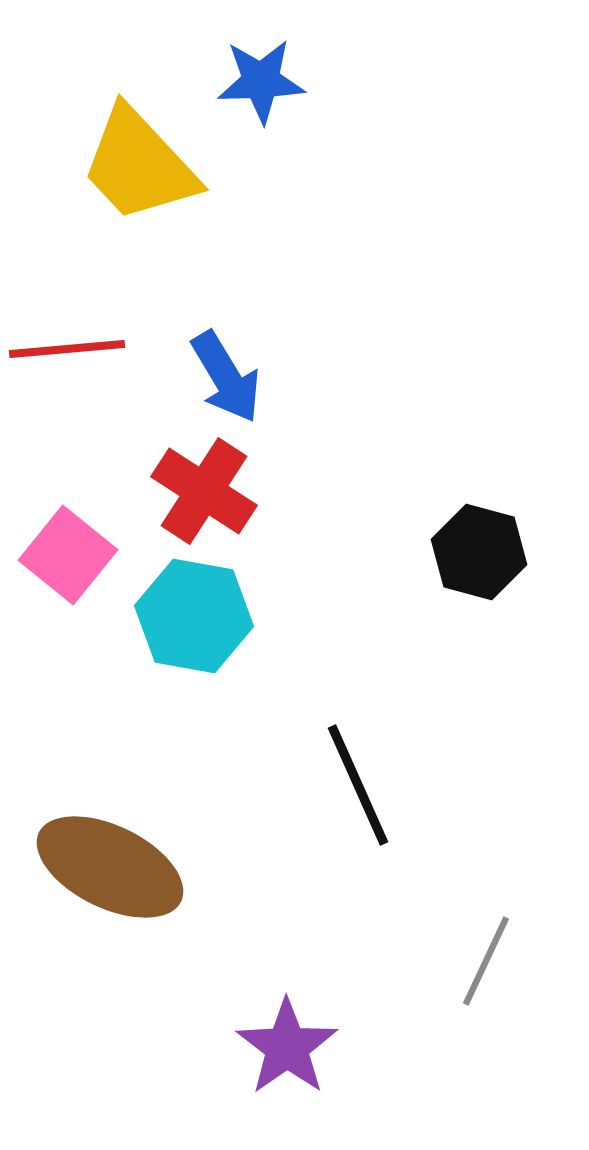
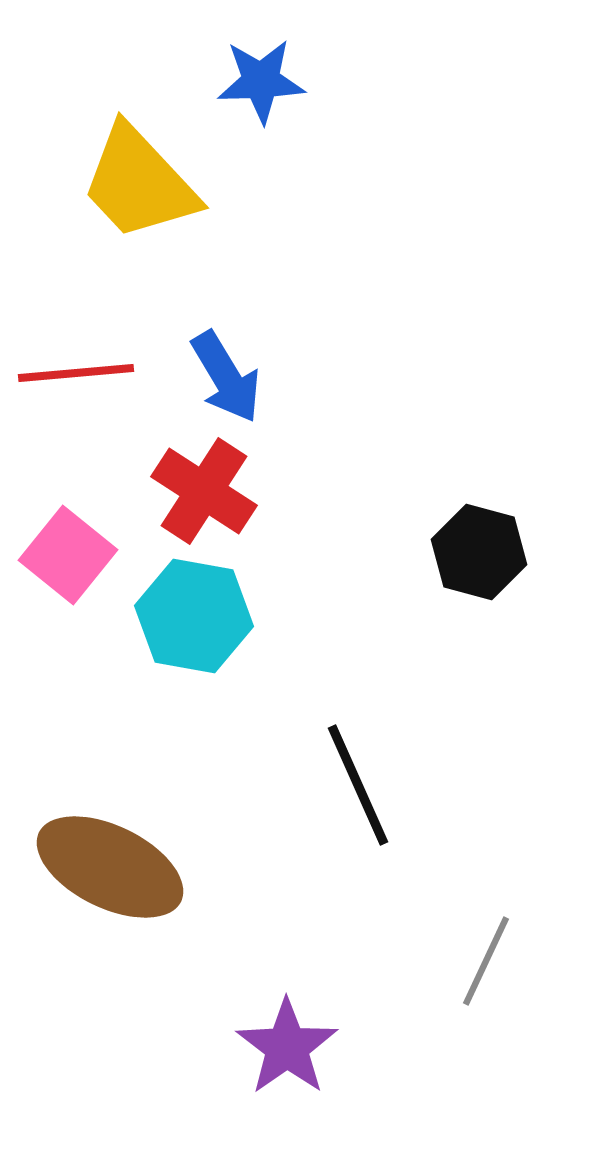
yellow trapezoid: moved 18 px down
red line: moved 9 px right, 24 px down
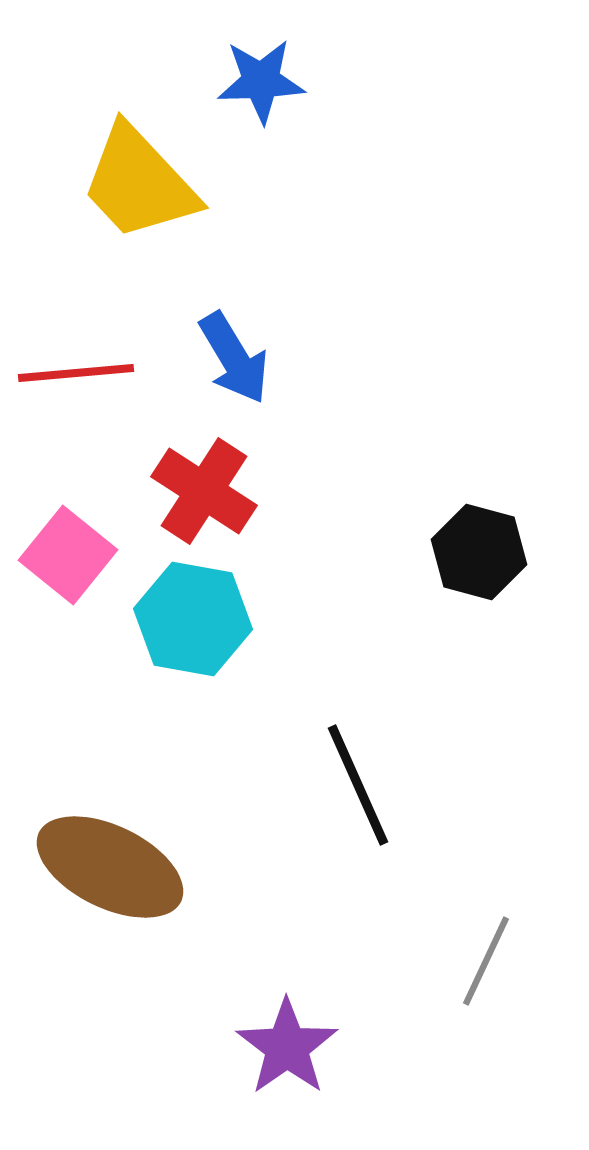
blue arrow: moved 8 px right, 19 px up
cyan hexagon: moved 1 px left, 3 px down
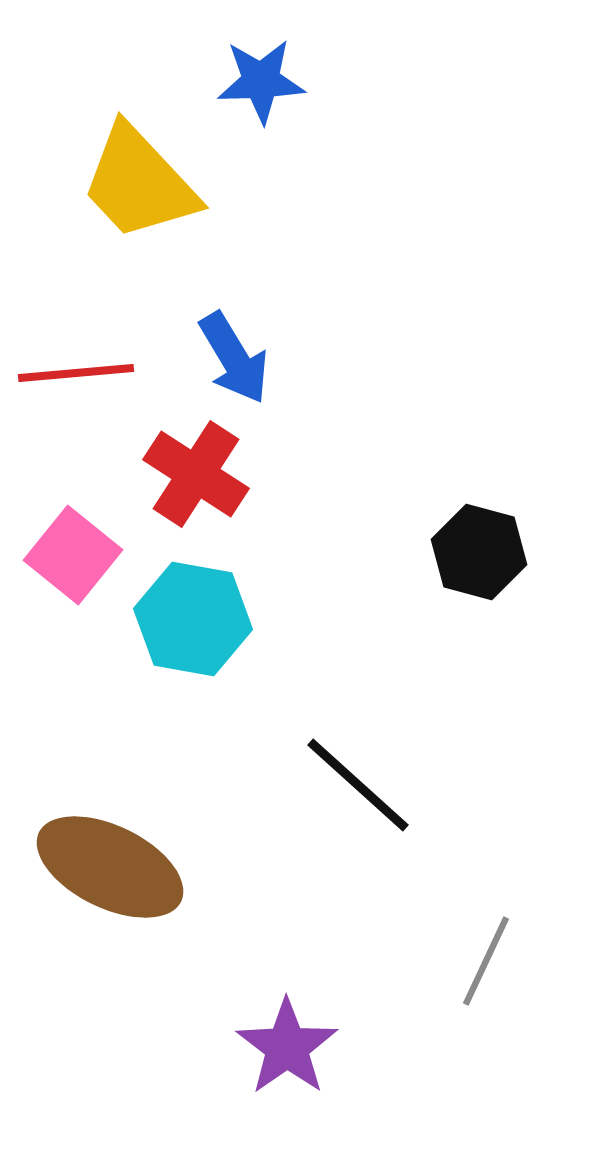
red cross: moved 8 px left, 17 px up
pink square: moved 5 px right
black line: rotated 24 degrees counterclockwise
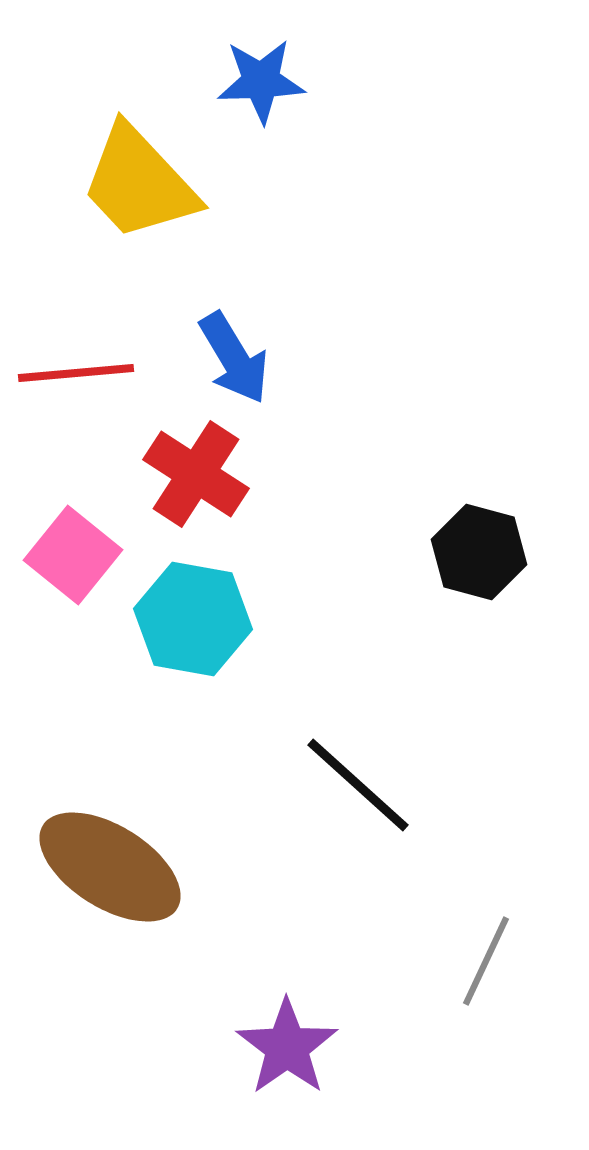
brown ellipse: rotated 6 degrees clockwise
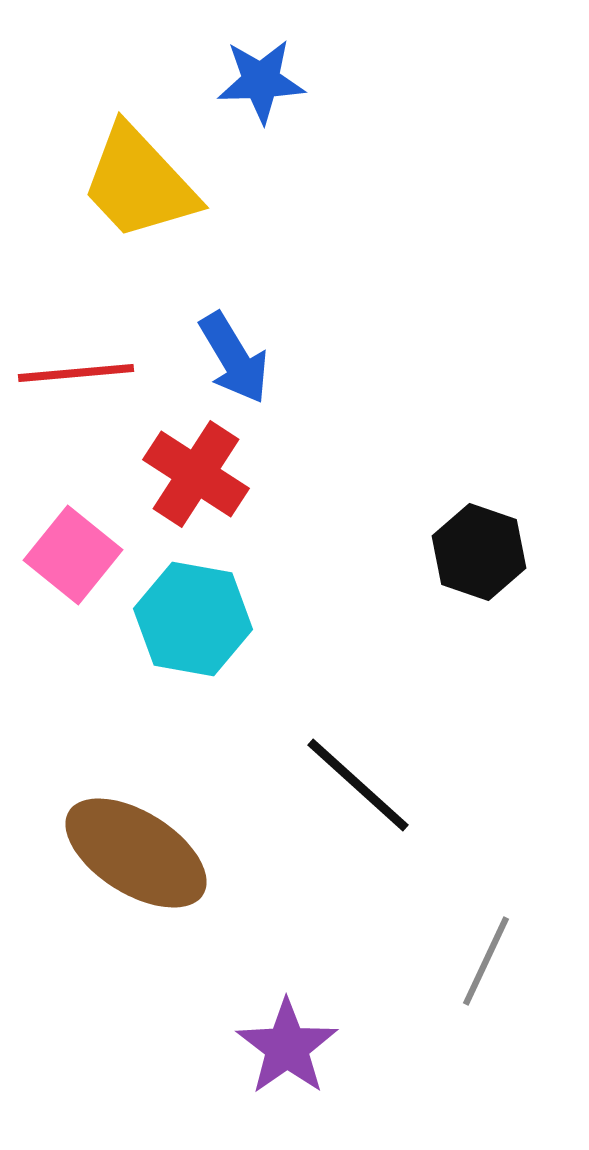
black hexagon: rotated 4 degrees clockwise
brown ellipse: moved 26 px right, 14 px up
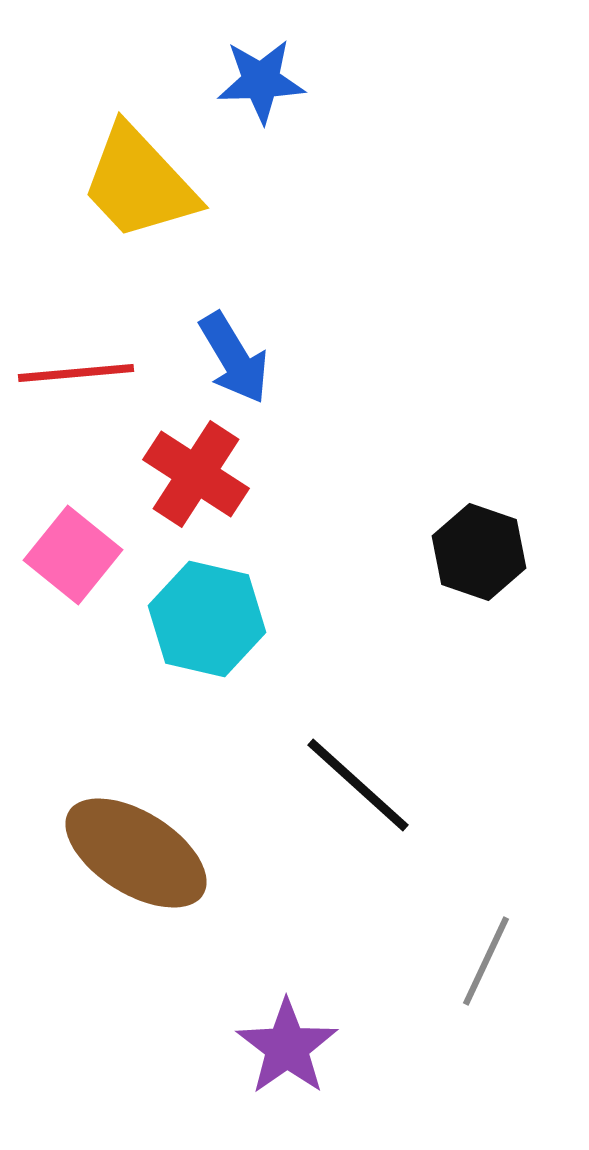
cyan hexagon: moved 14 px right; rotated 3 degrees clockwise
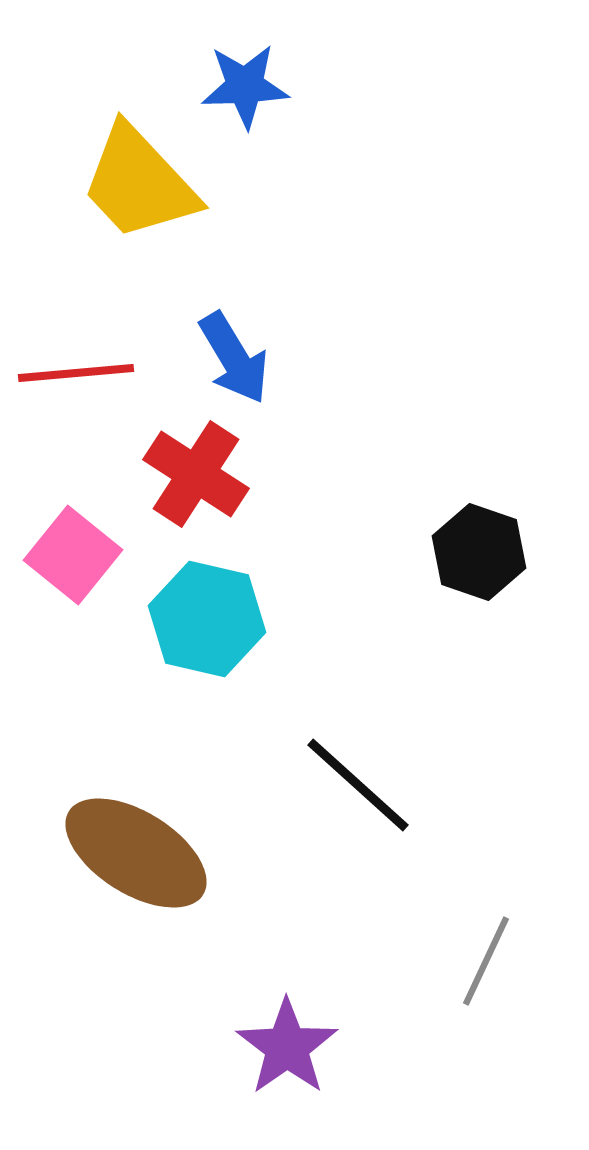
blue star: moved 16 px left, 5 px down
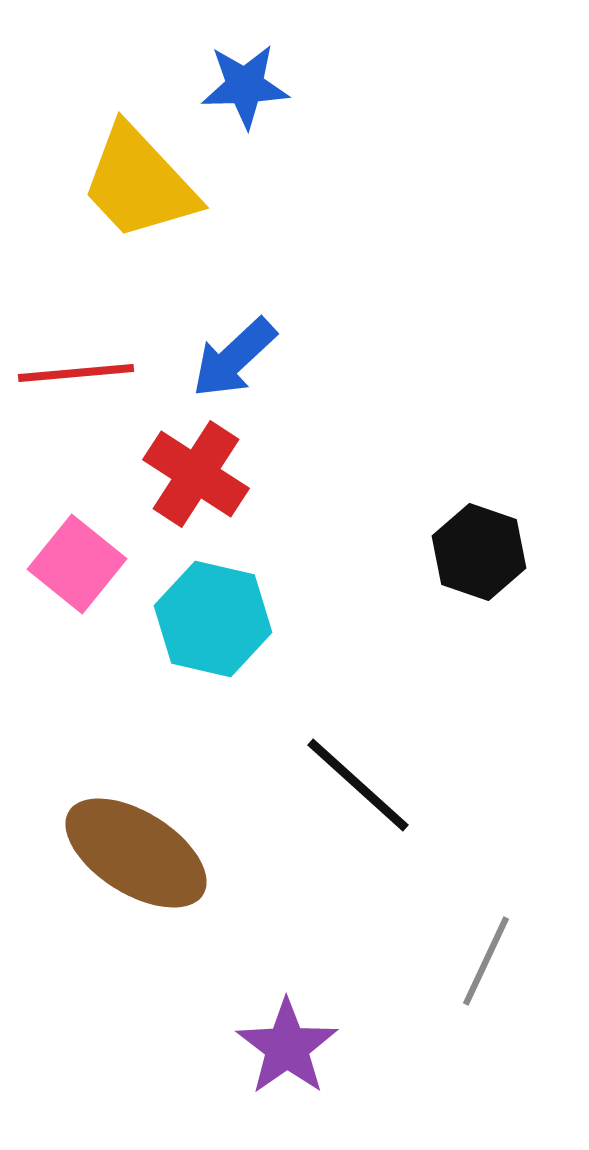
blue arrow: rotated 78 degrees clockwise
pink square: moved 4 px right, 9 px down
cyan hexagon: moved 6 px right
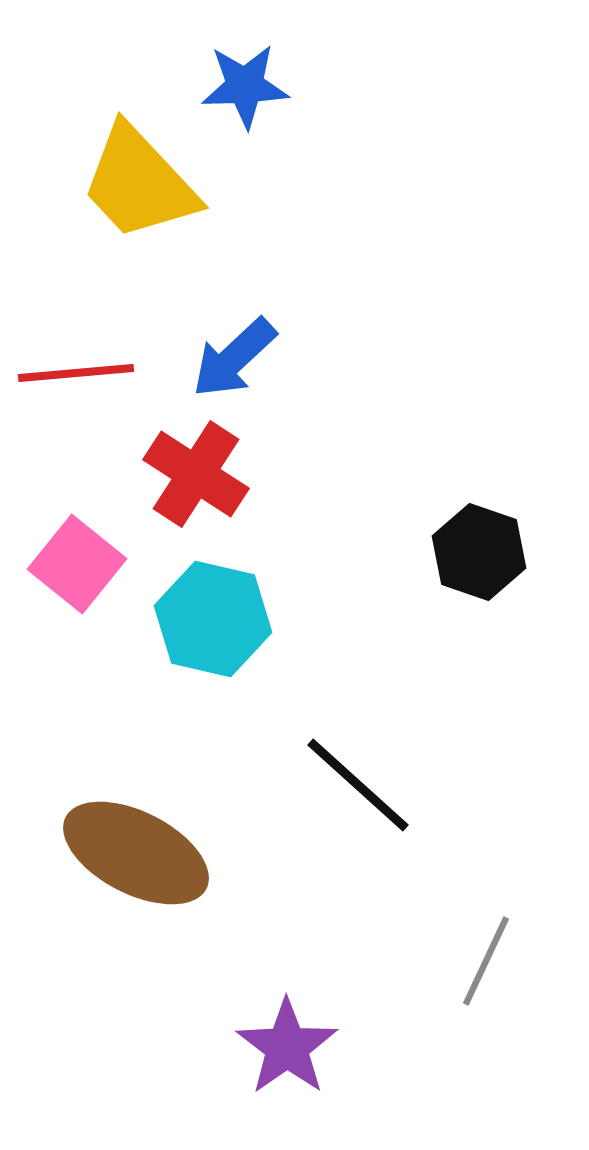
brown ellipse: rotated 5 degrees counterclockwise
